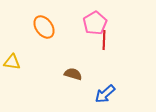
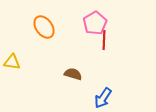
blue arrow: moved 2 px left, 4 px down; rotated 15 degrees counterclockwise
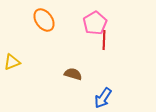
orange ellipse: moved 7 px up
yellow triangle: rotated 30 degrees counterclockwise
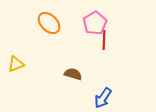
orange ellipse: moved 5 px right, 3 px down; rotated 10 degrees counterclockwise
yellow triangle: moved 4 px right, 2 px down
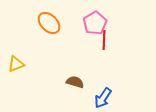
brown semicircle: moved 2 px right, 8 px down
